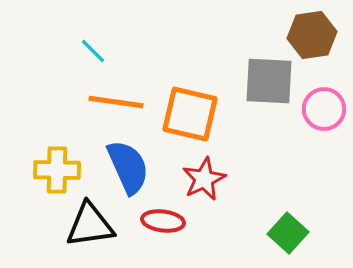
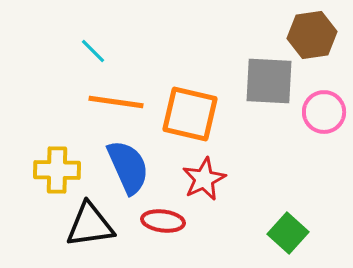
pink circle: moved 3 px down
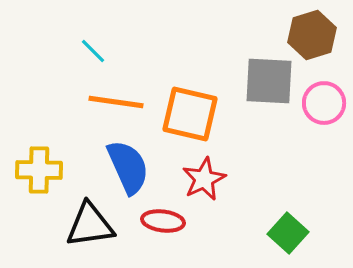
brown hexagon: rotated 9 degrees counterclockwise
pink circle: moved 9 px up
yellow cross: moved 18 px left
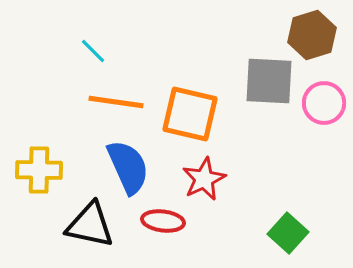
black triangle: rotated 20 degrees clockwise
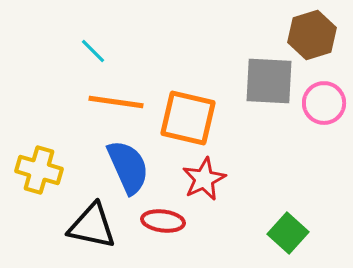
orange square: moved 2 px left, 4 px down
yellow cross: rotated 15 degrees clockwise
black triangle: moved 2 px right, 1 px down
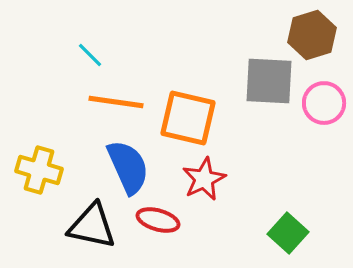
cyan line: moved 3 px left, 4 px down
red ellipse: moved 5 px left, 1 px up; rotated 9 degrees clockwise
